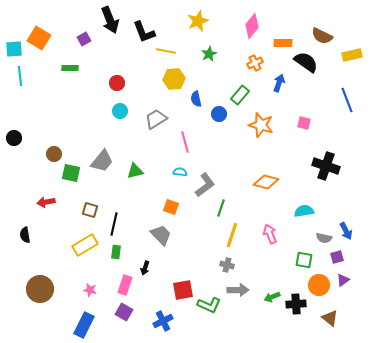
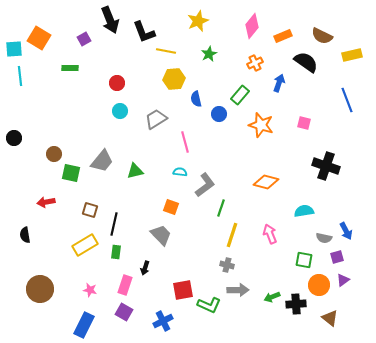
orange rectangle at (283, 43): moved 7 px up; rotated 24 degrees counterclockwise
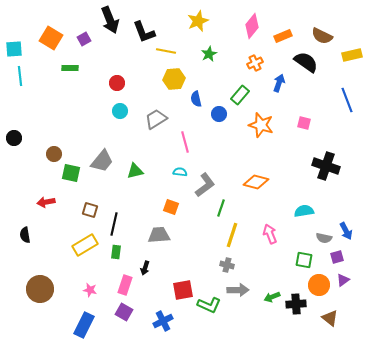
orange square at (39, 38): moved 12 px right
orange diamond at (266, 182): moved 10 px left
gray trapezoid at (161, 235): moved 2 px left; rotated 50 degrees counterclockwise
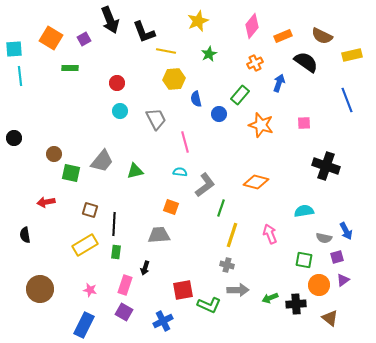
gray trapezoid at (156, 119): rotated 95 degrees clockwise
pink square at (304, 123): rotated 16 degrees counterclockwise
black line at (114, 224): rotated 10 degrees counterclockwise
green arrow at (272, 297): moved 2 px left, 1 px down
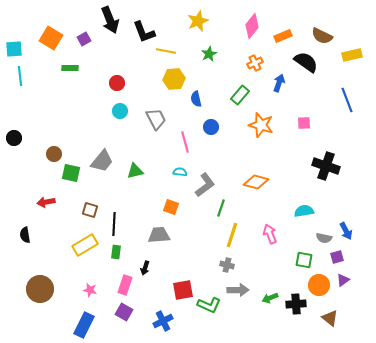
blue circle at (219, 114): moved 8 px left, 13 px down
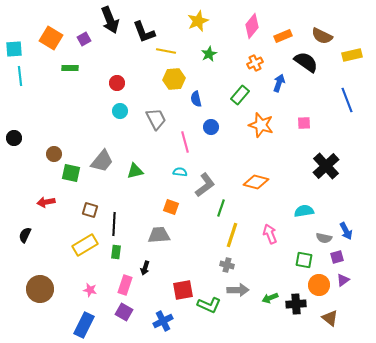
black cross at (326, 166): rotated 28 degrees clockwise
black semicircle at (25, 235): rotated 35 degrees clockwise
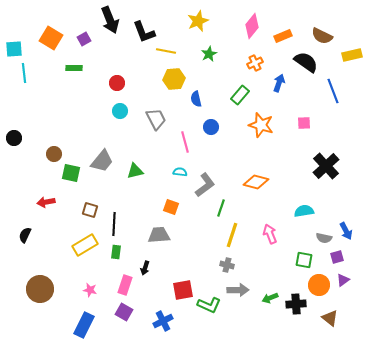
green rectangle at (70, 68): moved 4 px right
cyan line at (20, 76): moved 4 px right, 3 px up
blue line at (347, 100): moved 14 px left, 9 px up
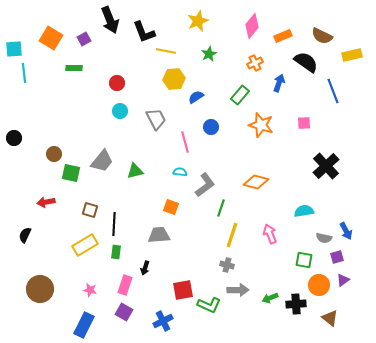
blue semicircle at (196, 99): moved 2 px up; rotated 70 degrees clockwise
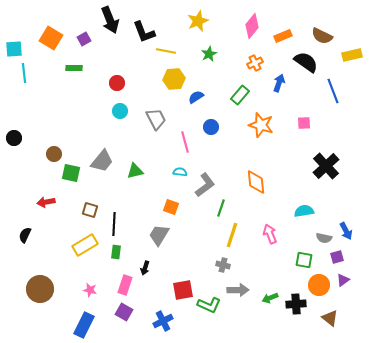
orange diamond at (256, 182): rotated 70 degrees clockwise
gray trapezoid at (159, 235): rotated 55 degrees counterclockwise
gray cross at (227, 265): moved 4 px left
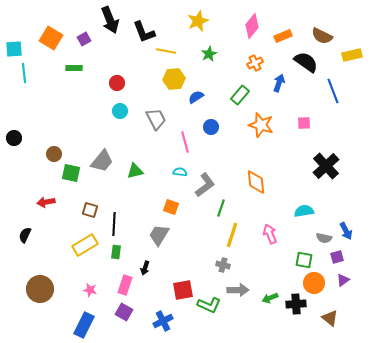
orange circle at (319, 285): moved 5 px left, 2 px up
